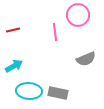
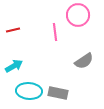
gray semicircle: moved 2 px left, 2 px down; rotated 12 degrees counterclockwise
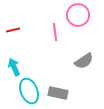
cyan arrow: moved 1 px down; rotated 84 degrees counterclockwise
cyan ellipse: rotated 65 degrees clockwise
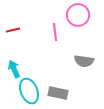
gray semicircle: rotated 42 degrees clockwise
cyan arrow: moved 2 px down
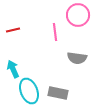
gray semicircle: moved 7 px left, 3 px up
cyan arrow: moved 1 px left
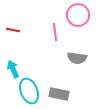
red line: rotated 24 degrees clockwise
gray rectangle: moved 1 px right, 1 px down
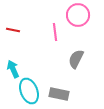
gray semicircle: moved 1 px left, 1 px down; rotated 108 degrees clockwise
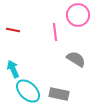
gray semicircle: rotated 96 degrees clockwise
cyan ellipse: moved 1 px left; rotated 25 degrees counterclockwise
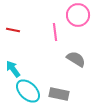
cyan arrow: rotated 12 degrees counterclockwise
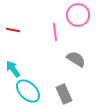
gray rectangle: moved 5 px right; rotated 54 degrees clockwise
